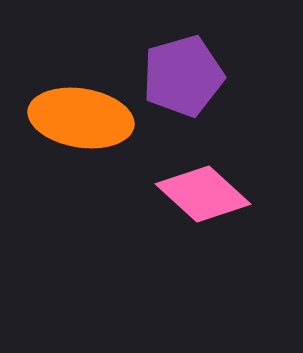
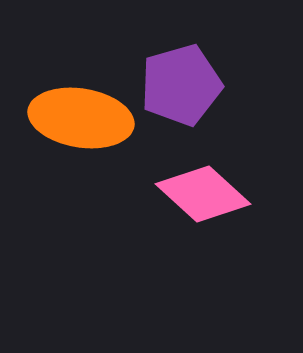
purple pentagon: moved 2 px left, 9 px down
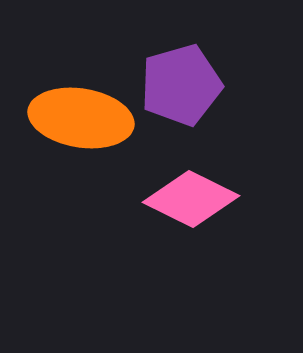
pink diamond: moved 12 px left, 5 px down; rotated 16 degrees counterclockwise
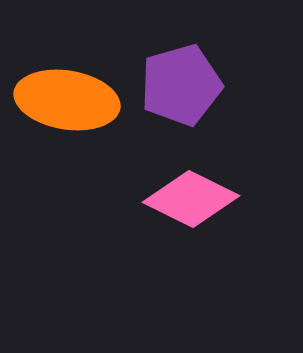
orange ellipse: moved 14 px left, 18 px up
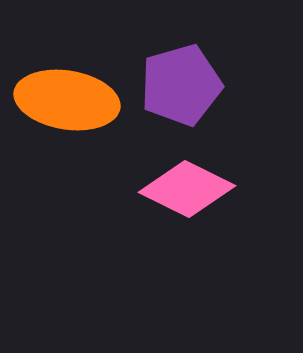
pink diamond: moved 4 px left, 10 px up
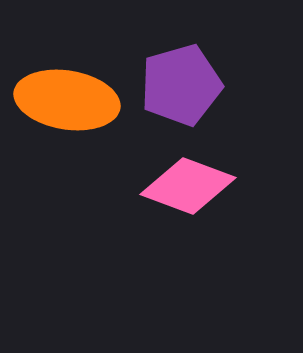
pink diamond: moved 1 px right, 3 px up; rotated 6 degrees counterclockwise
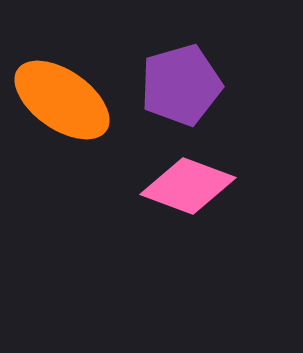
orange ellipse: moved 5 px left; rotated 26 degrees clockwise
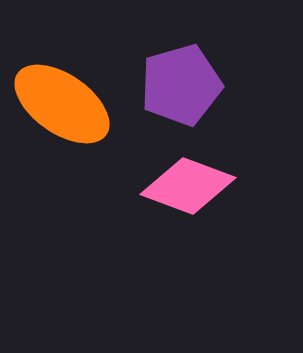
orange ellipse: moved 4 px down
